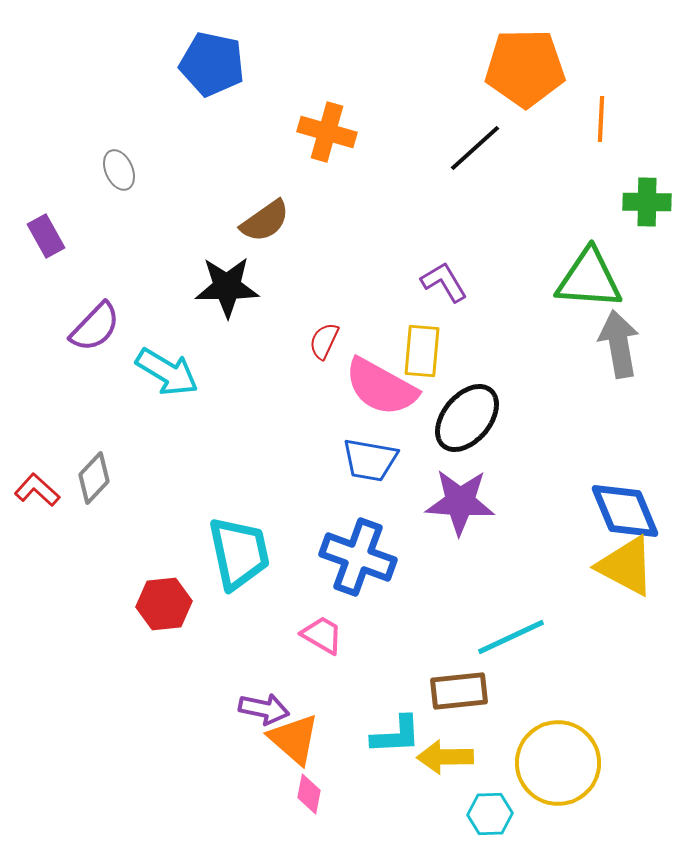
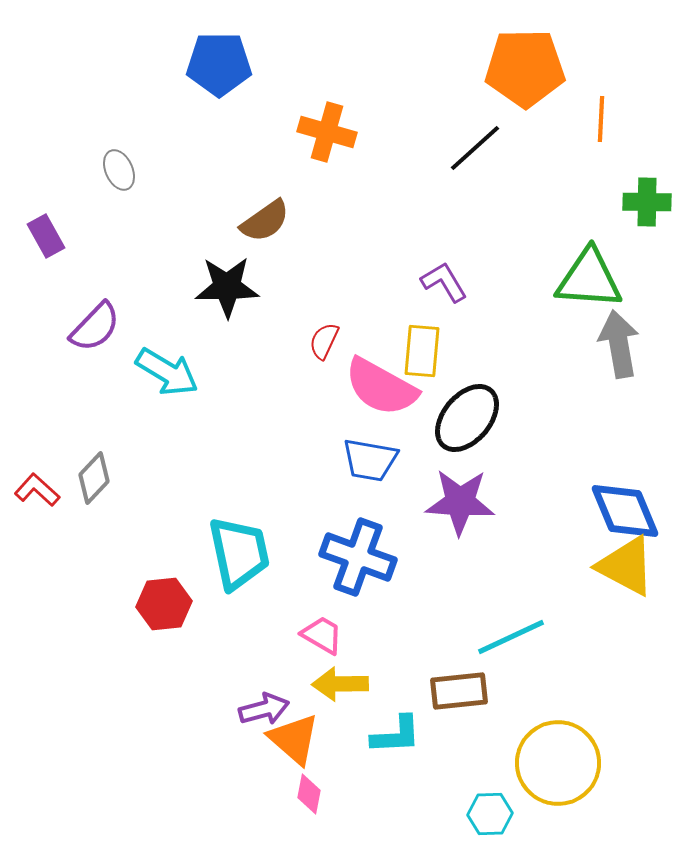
blue pentagon: moved 7 px right; rotated 12 degrees counterclockwise
purple arrow: rotated 27 degrees counterclockwise
yellow arrow: moved 105 px left, 73 px up
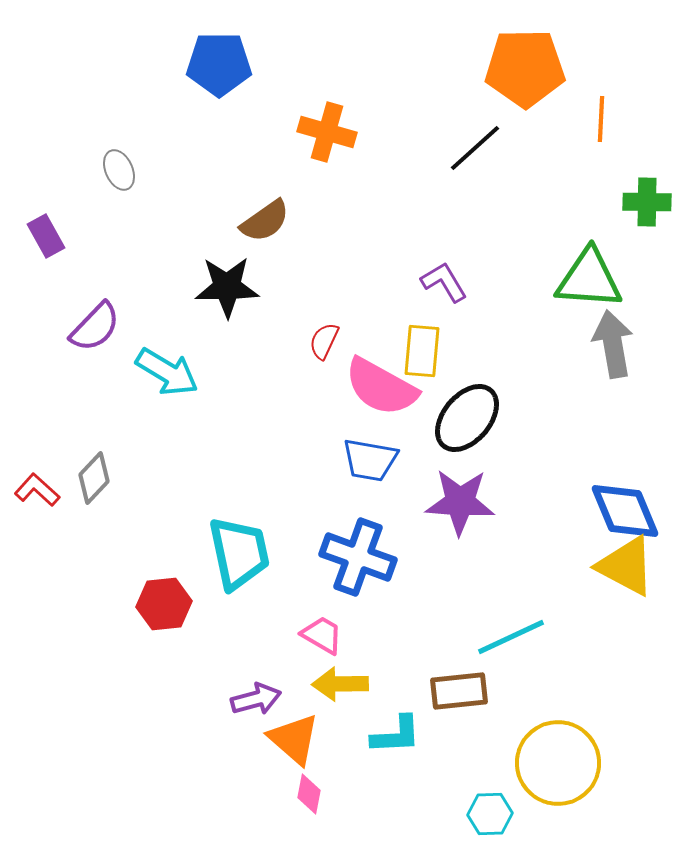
gray arrow: moved 6 px left
purple arrow: moved 8 px left, 10 px up
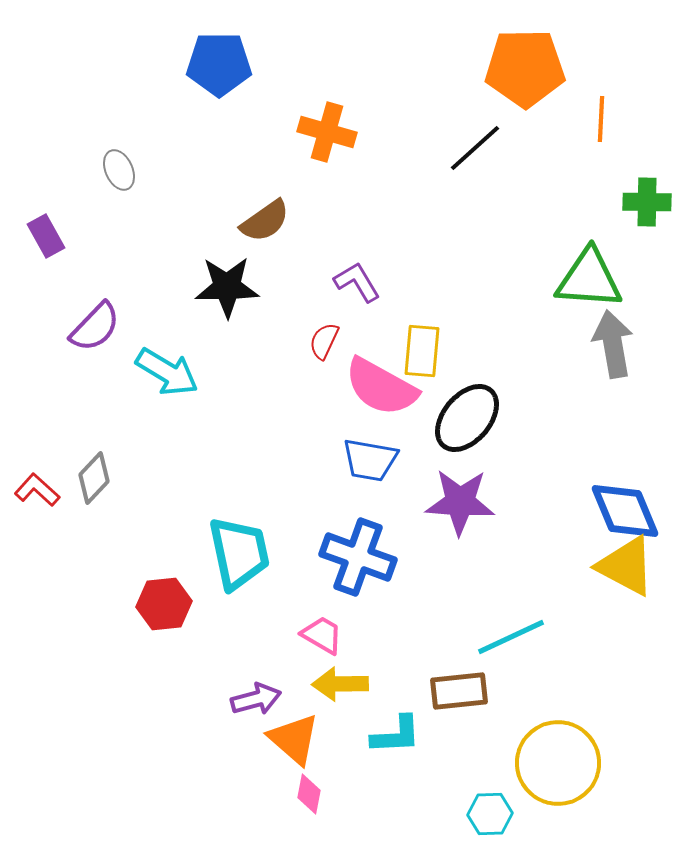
purple L-shape: moved 87 px left
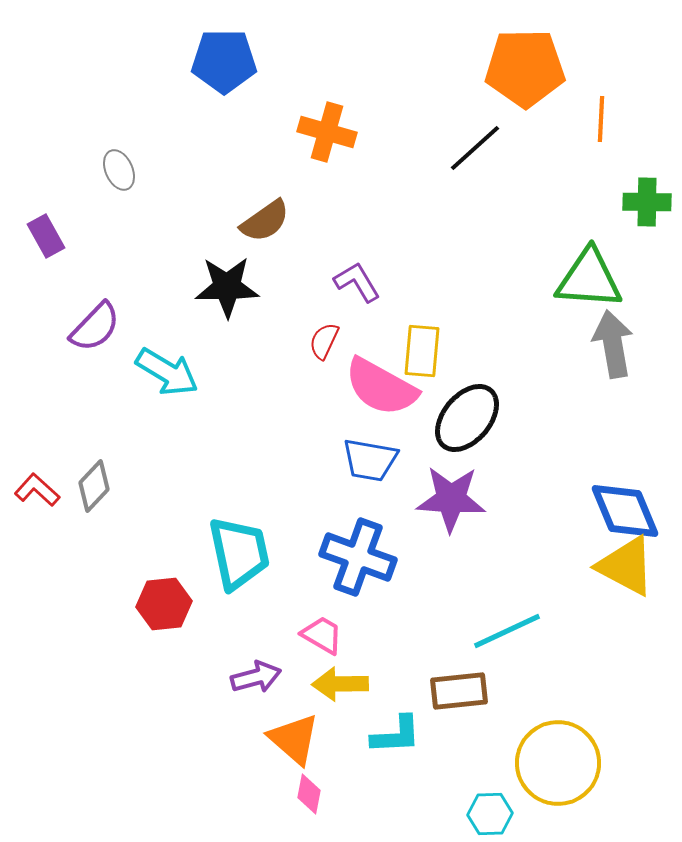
blue pentagon: moved 5 px right, 3 px up
gray diamond: moved 8 px down
purple star: moved 9 px left, 3 px up
cyan line: moved 4 px left, 6 px up
purple arrow: moved 22 px up
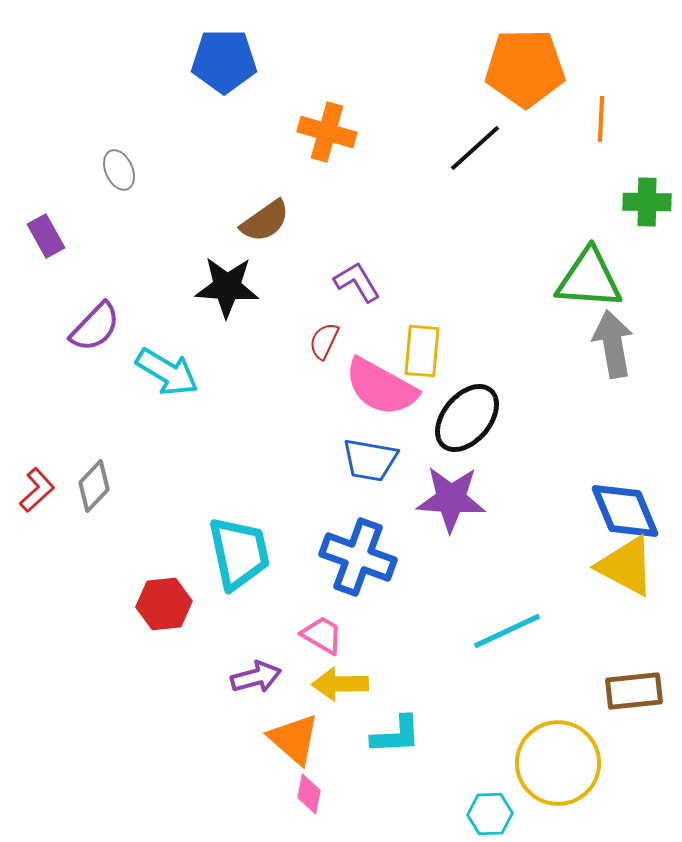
black star: rotated 4 degrees clockwise
red L-shape: rotated 96 degrees clockwise
brown rectangle: moved 175 px right
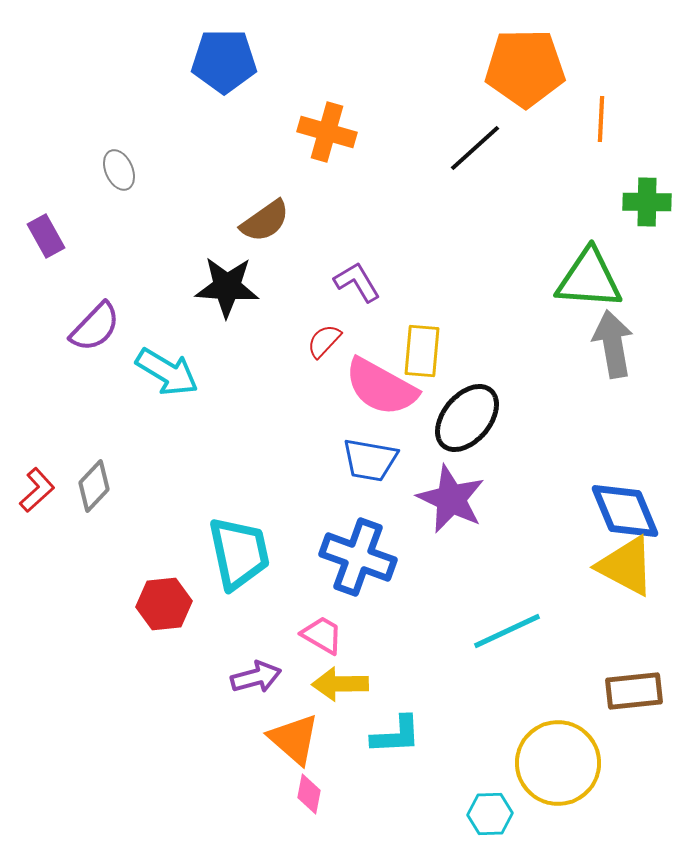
red semicircle: rotated 18 degrees clockwise
purple star: rotated 22 degrees clockwise
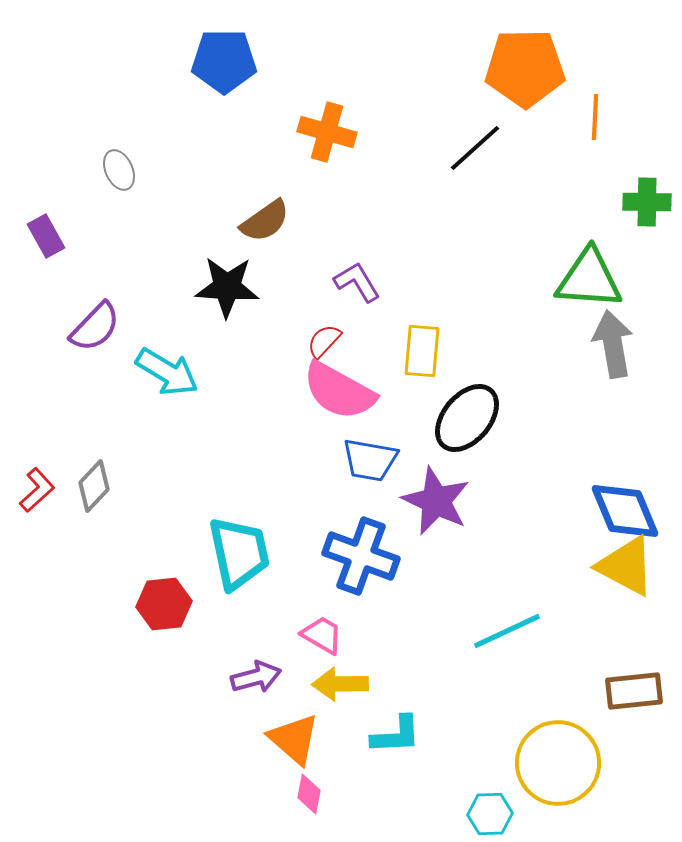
orange line: moved 6 px left, 2 px up
pink semicircle: moved 42 px left, 4 px down
purple star: moved 15 px left, 2 px down
blue cross: moved 3 px right, 1 px up
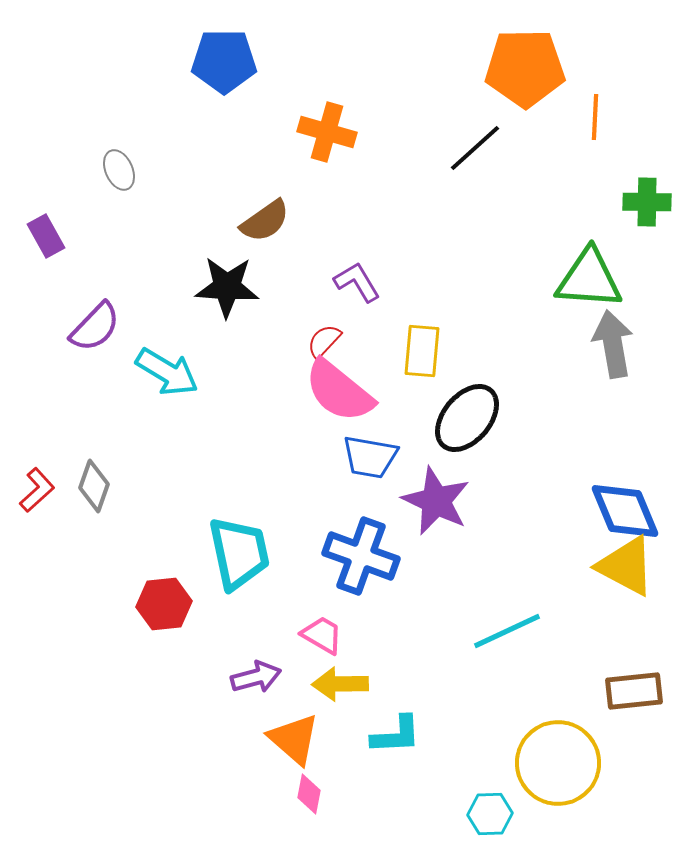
pink semicircle: rotated 10 degrees clockwise
blue trapezoid: moved 3 px up
gray diamond: rotated 24 degrees counterclockwise
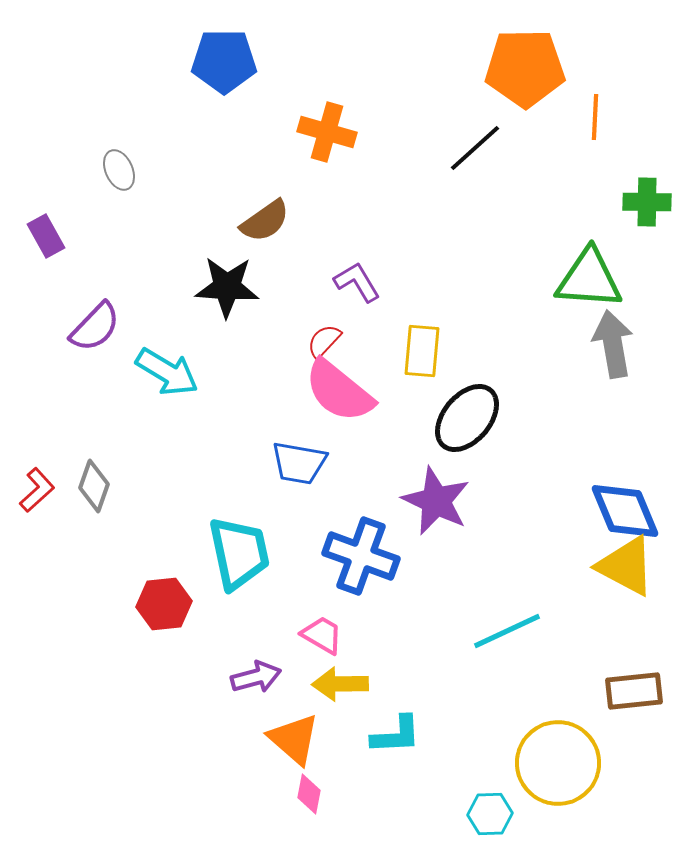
blue trapezoid: moved 71 px left, 6 px down
